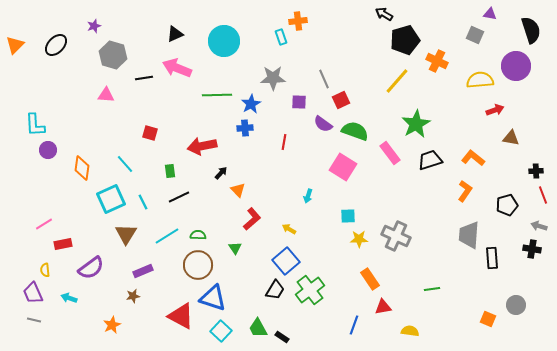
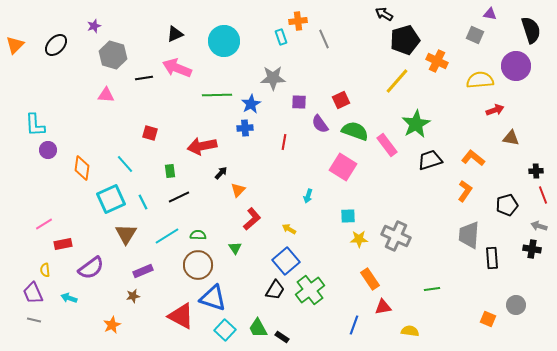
gray line at (324, 79): moved 40 px up
purple semicircle at (323, 124): moved 3 px left; rotated 18 degrees clockwise
pink rectangle at (390, 153): moved 3 px left, 8 px up
orange triangle at (238, 190): rotated 28 degrees clockwise
cyan square at (221, 331): moved 4 px right, 1 px up
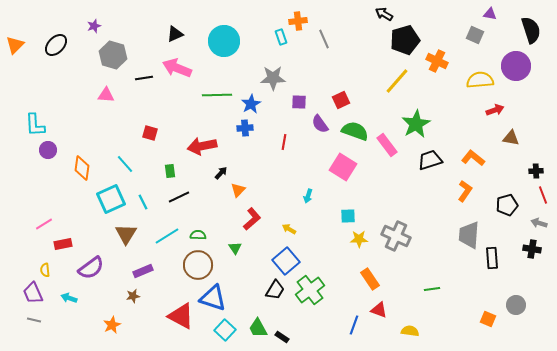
gray arrow at (539, 226): moved 3 px up
red triangle at (383, 307): moved 4 px left, 3 px down; rotated 30 degrees clockwise
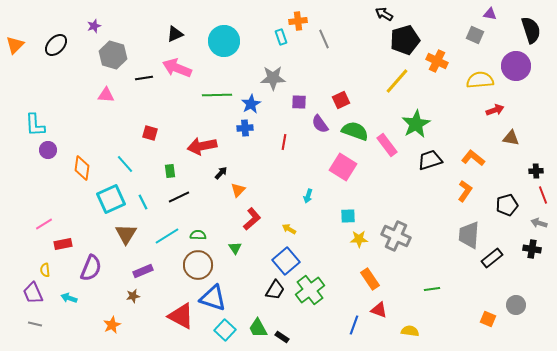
black rectangle at (492, 258): rotated 55 degrees clockwise
purple semicircle at (91, 268): rotated 32 degrees counterclockwise
gray line at (34, 320): moved 1 px right, 4 px down
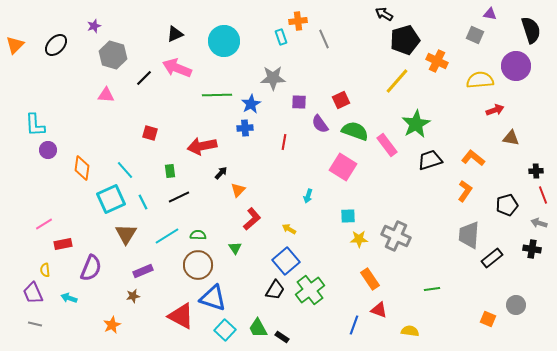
black line at (144, 78): rotated 36 degrees counterclockwise
cyan line at (125, 164): moved 6 px down
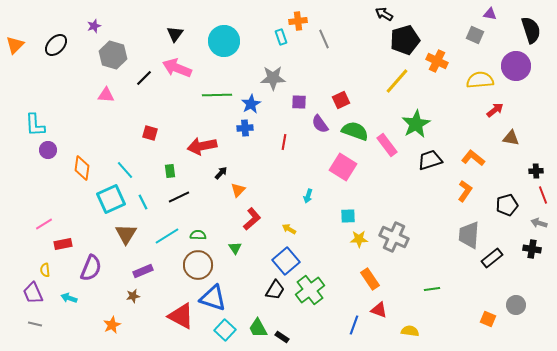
black triangle at (175, 34): rotated 30 degrees counterclockwise
red arrow at (495, 110): rotated 18 degrees counterclockwise
gray cross at (396, 236): moved 2 px left, 1 px down
